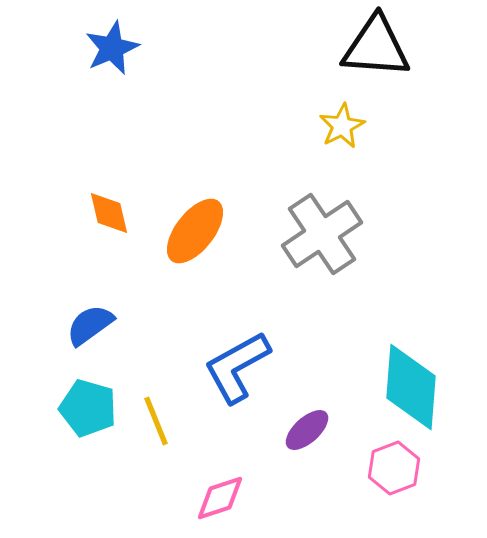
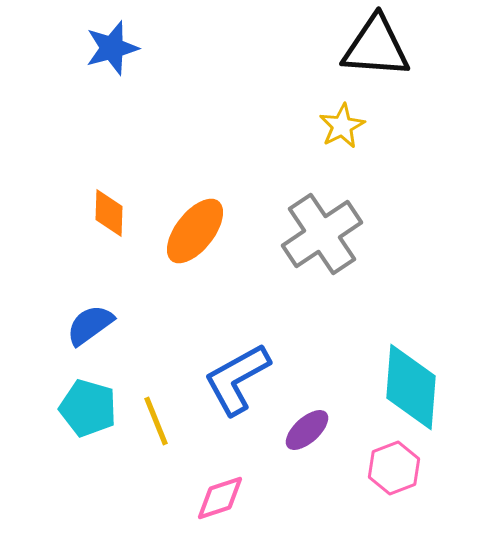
blue star: rotated 8 degrees clockwise
orange diamond: rotated 15 degrees clockwise
blue L-shape: moved 12 px down
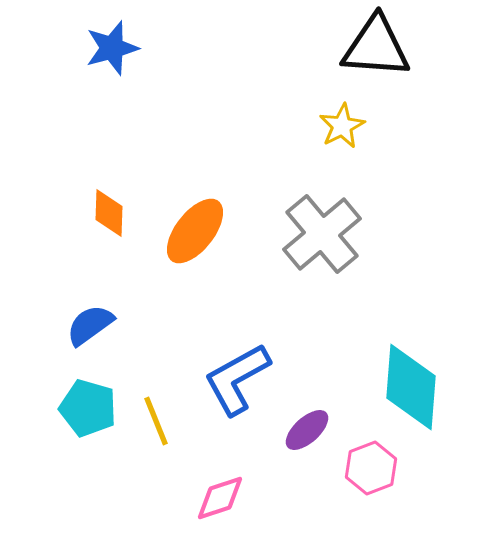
gray cross: rotated 6 degrees counterclockwise
pink hexagon: moved 23 px left
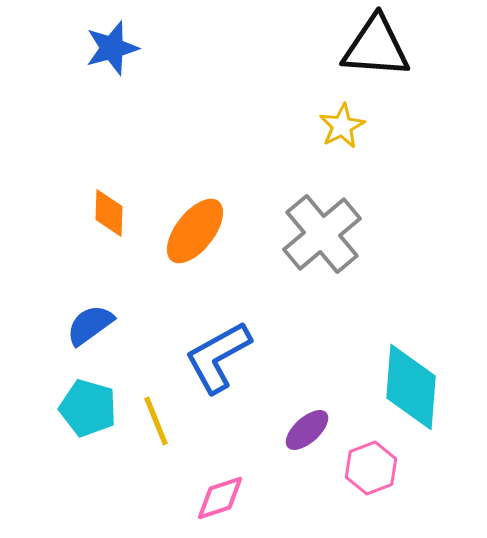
blue L-shape: moved 19 px left, 22 px up
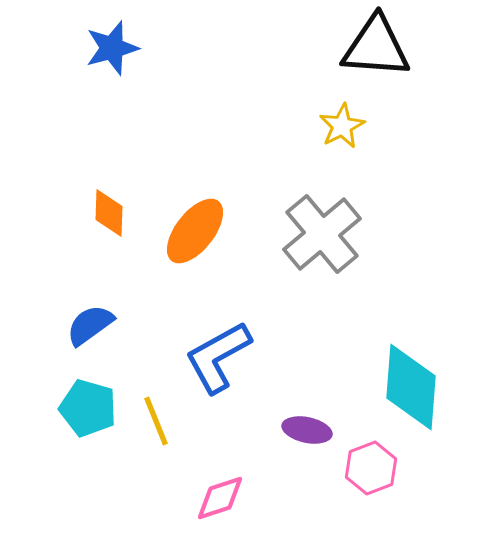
purple ellipse: rotated 54 degrees clockwise
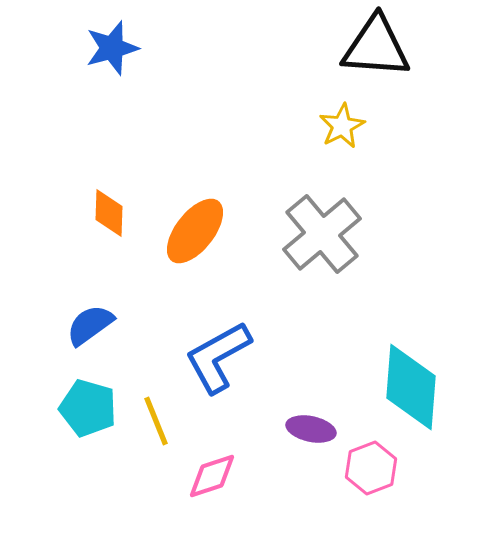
purple ellipse: moved 4 px right, 1 px up
pink diamond: moved 8 px left, 22 px up
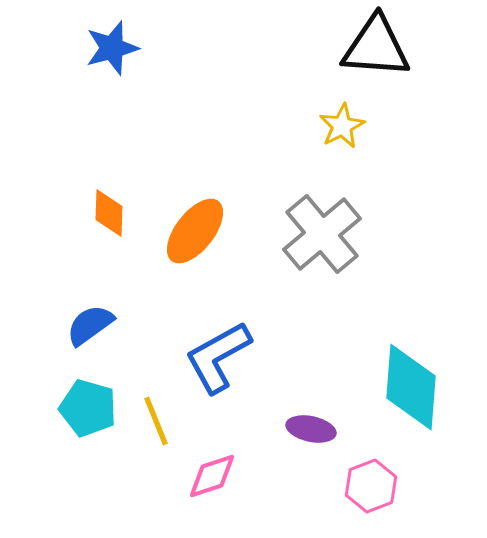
pink hexagon: moved 18 px down
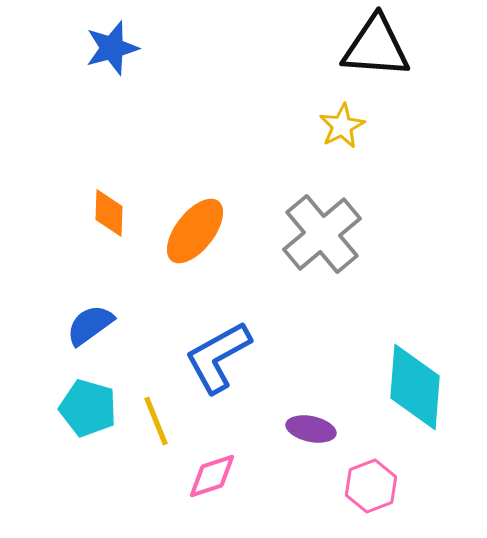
cyan diamond: moved 4 px right
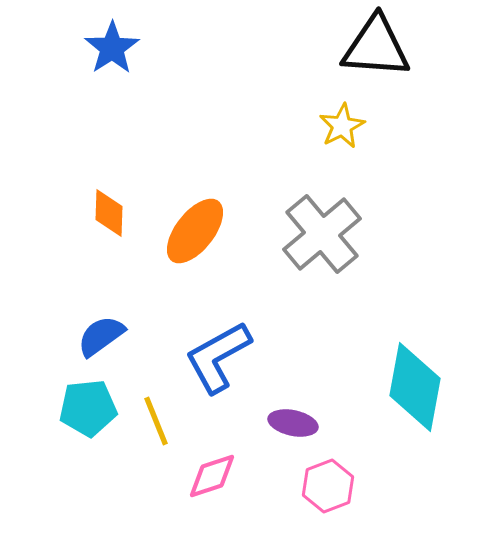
blue star: rotated 18 degrees counterclockwise
blue semicircle: moved 11 px right, 11 px down
cyan diamond: rotated 6 degrees clockwise
cyan pentagon: rotated 22 degrees counterclockwise
purple ellipse: moved 18 px left, 6 px up
pink hexagon: moved 43 px left
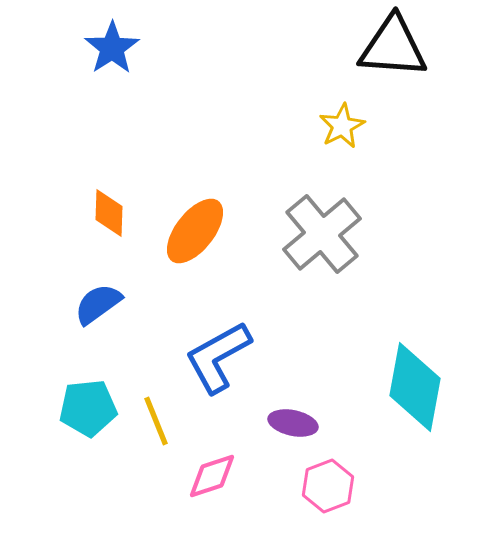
black triangle: moved 17 px right
blue semicircle: moved 3 px left, 32 px up
